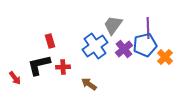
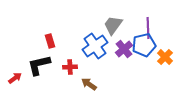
blue pentagon: moved 1 px left
red cross: moved 7 px right
red arrow: rotated 88 degrees counterclockwise
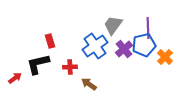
black L-shape: moved 1 px left, 1 px up
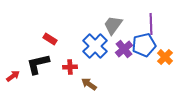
purple line: moved 3 px right, 4 px up
red rectangle: moved 2 px up; rotated 40 degrees counterclockwise
blue cross: rotated 10 degrees counterclockwise
red arrow: moved 2 px left, 2 px up
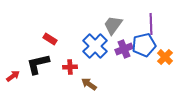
purple cross: rotated 18 degrees clockwise
